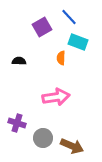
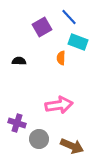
pink arrow: moved 3 px right, 8 px down
gray circle: moved 4 px left, 1 px down
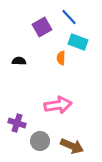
pink arrow: moved 1 px left
gray circle: moved 1 px right, 2 px down
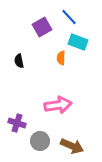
black semicircle: rotated 104 degrees counterclockwise
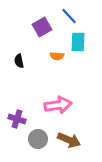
blue line: moved 1 px up
cyan rectangle: rotated 72 degrees clockwise
orange semicircle: moved 4 px left, 2 px up; rotated 88 degrees counterclockwise
purple cross: moved 4 px up
gray circle: moved 2 px left, 2 px up
brown arrow: moved 3 px left, 6 px up
